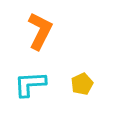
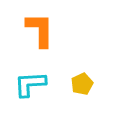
orange L-shape: moved 1 px up; rotated 27 degrees counterclockwise
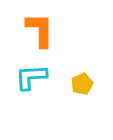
cyan L-shape: moved 1 px right, 7 px up
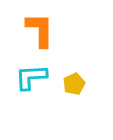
yellow pentagon: moved 8 px left
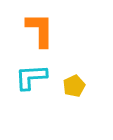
yellow pentagon: moved 2 px down
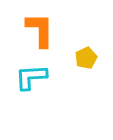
yellow pentagon: moved 12 px right, 28 px up
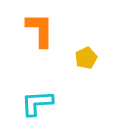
cyan L-shape: moved 6 px right, 26 px down
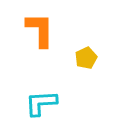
cyan L-shape: moved 4 px right
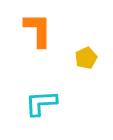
orange L-shape: moved 2 px left
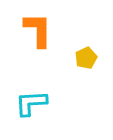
cyan L-shape: moved 10 px left
